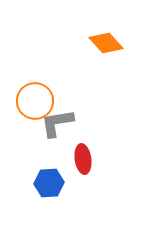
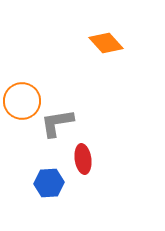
orange circle: moved 13 px left
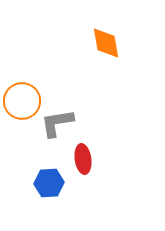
orange diamond: rotated 32 degrees clockwise
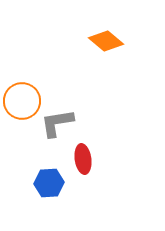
orange diamond: moved 2 px up; rotated 40 degrees counterclockwise
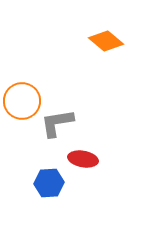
red ellipse: rotated 72 degrees counterclockwise
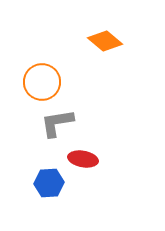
orange diamond: moved 1 px left
orange circle: moved 20 px right, 19 px up
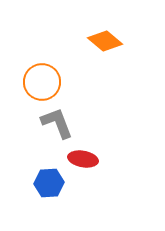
gray L-shape: rotated 78 degrees clockwise
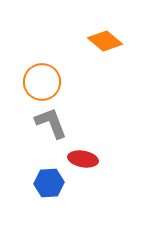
gray L-shape: moved 6 px left
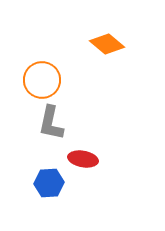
orange diamond: moved 2 px right, 3 px down
orange circle: moved 2 px up
gray L-shape: rotated 147 degrees counterclockwise
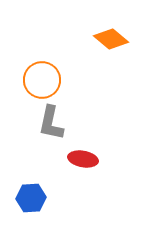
orange diamond: moved 4 px right, 5 px up
blue hexagon: moved 18 px left, 15 px down
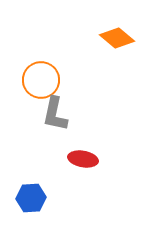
orange diamond: moved 6 px right, 1 px up
orange circle: moved 1 px left
gray L-shape: moved 4 px right, 9 px up
